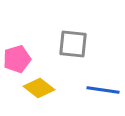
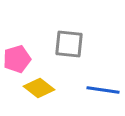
gray square: moved 4 px left
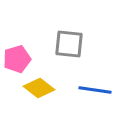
blue line: moved 8 px left
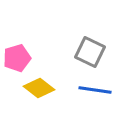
gray square: moved 21 px right, 8 px down; rotated 20 degrees clockwise
pink pentagon: moved 1 px up
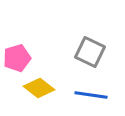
blue line: moved 4 px left, 5 px down
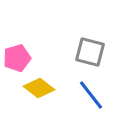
gray square: rotated 12 degrees counterclockwise
blue line: rotated 44 degrees clockwise
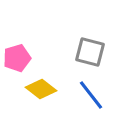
yellow diamond: moved 2 px right, 1 px down
